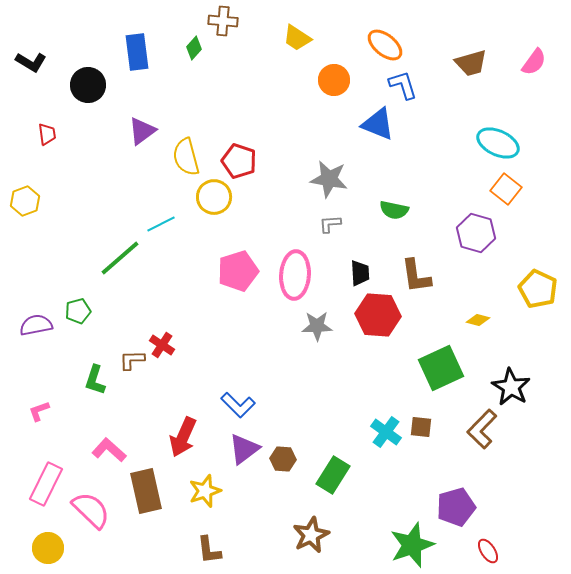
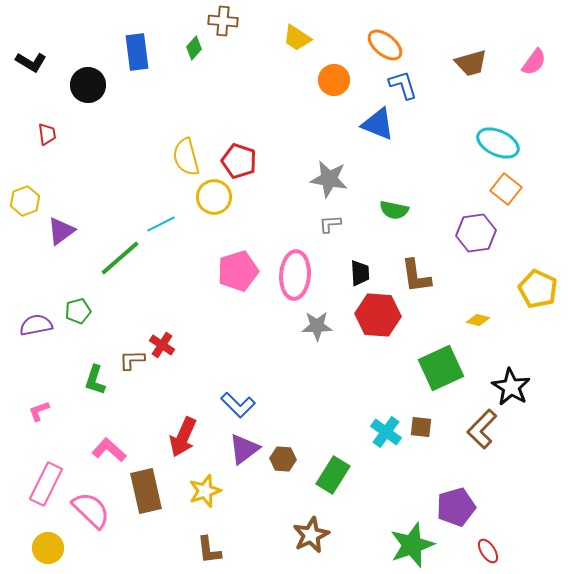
purple triangle at (142, 131): moved 81 px left, 100 px down
purple hexagon at (476, 233): rotated 24 degrees counterclockwise
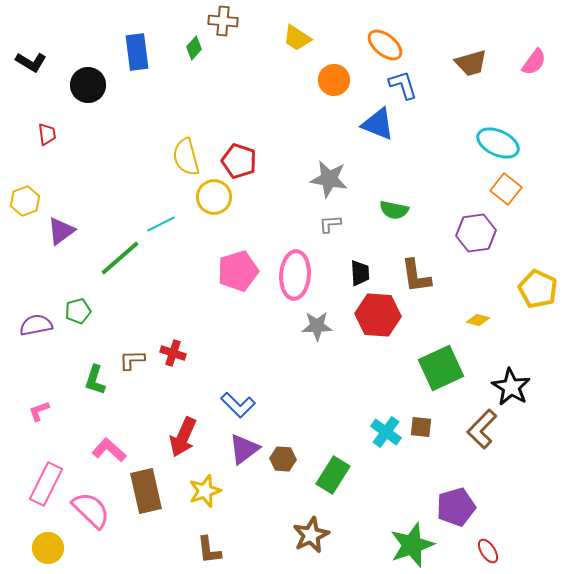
red cross at (162, 345): moved 11 px right, 8 px down; rotated 15 degrees counterclockwise
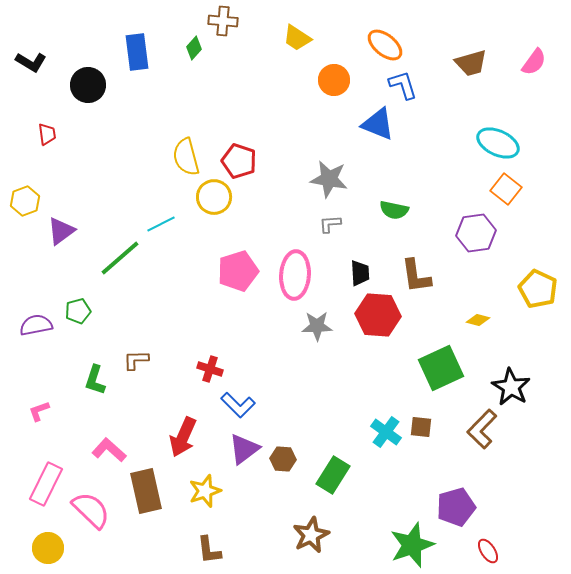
red cross at (173, 353): moved 37 px right, 16 px down
brown L-shape at (132, 360): moved 4 px right
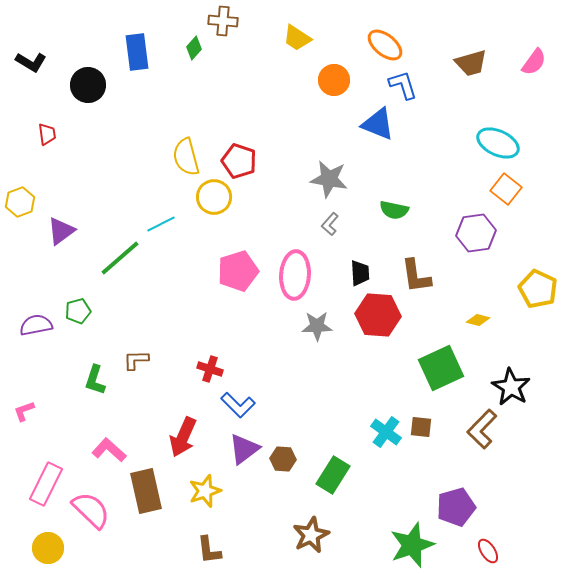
yellow hexagon at (25, 201): moved 5 px left, 1 px down
gray L-shape at (330, 224): rotated 45 degrees counterclockwise
pink L-shape at (39, 411): moved 15 px left
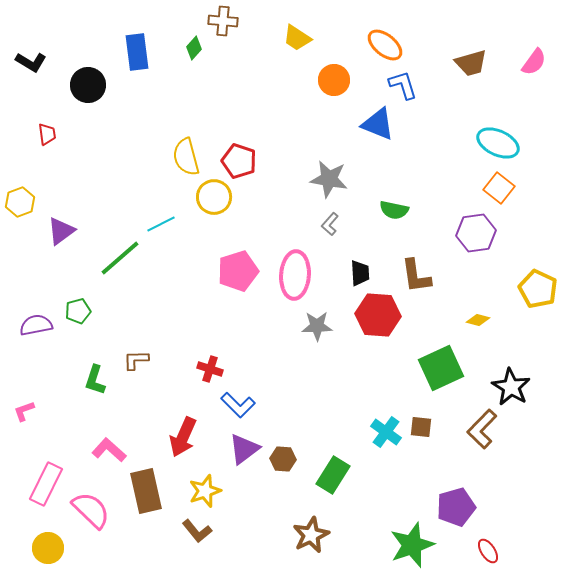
orange square at (506, 189): moved 7 px left, 1 px up
brown L-shape at (209, 550): moved 12 px left, 19 px up; rotated 32 degrees counterclockwise
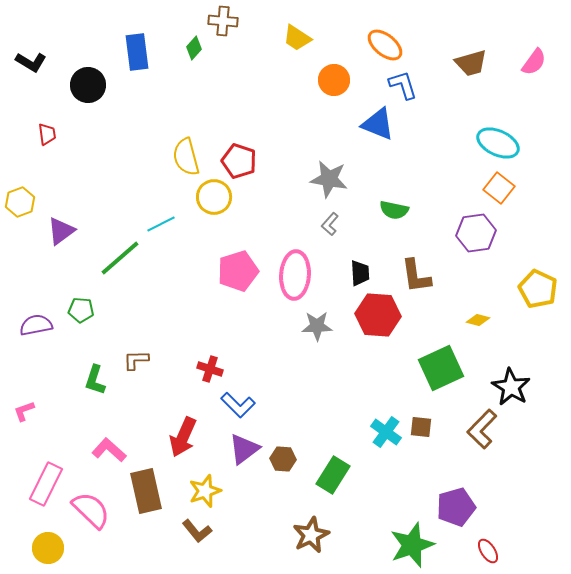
green pentagon at (78, 311): moved 3 px right, 1 px up; rotated 20 degrees clockwise
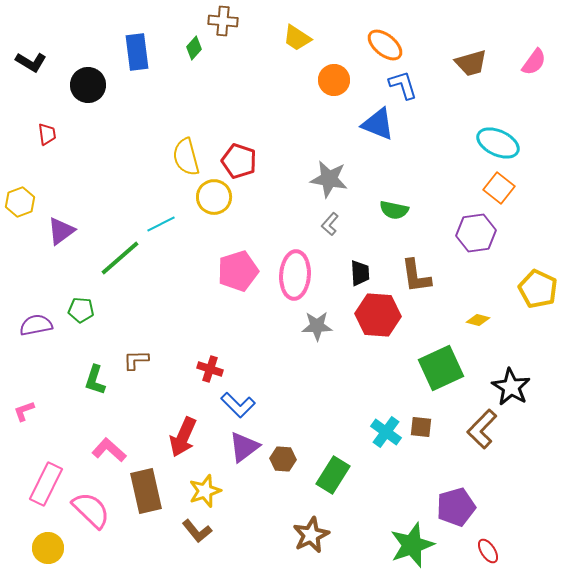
purple triangle at (244, 449): moved 2 px up
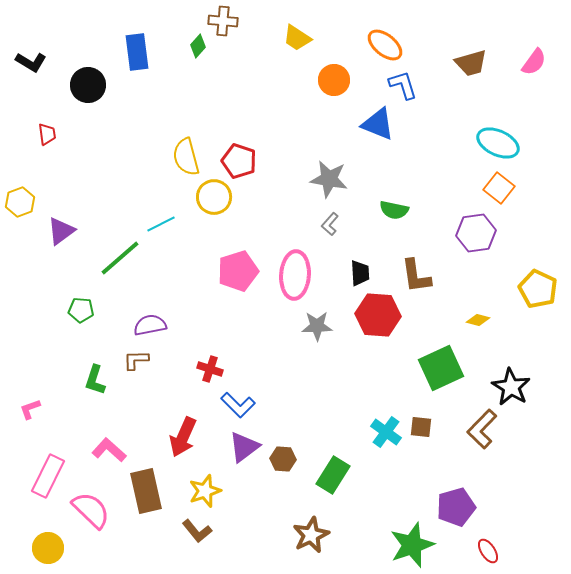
green diamond at (194, 48): moved 4 px right, 2 px up
purple semicircle at (36, 325): moved 114 px right
pink L-shape at (24, 411): moved 6 px right, 2 px up
pink rectangle at (46, 484): moved 2 px right, 8 px up
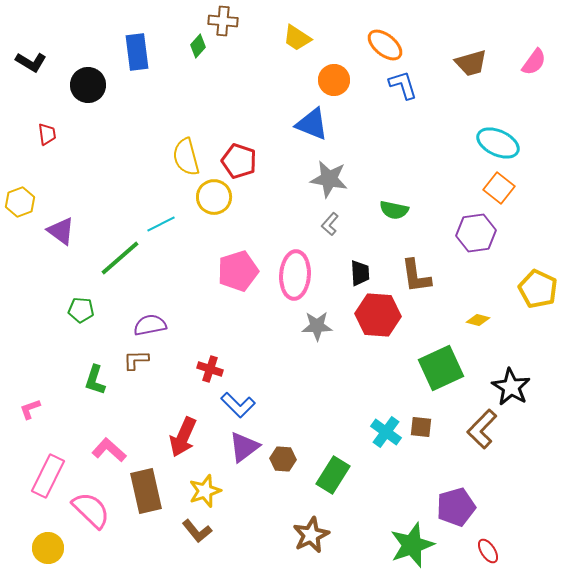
blue triangle at (378, 124): moved 66 px left
purple triangle at (61, 231): rotated 48 degrees counterclockwise
